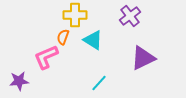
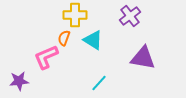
orange semicircle: moved 1 px right, 1 px down
purple triangle: rotated 36 degrees clockwise
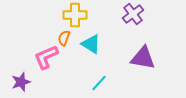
purple cross: moved 3 px right, 2 px up
cyan triangle: moved 2 px left, 4 px down
purple star: moved 2 px right, 1 px down; rotated 12 degrees counterclockwise
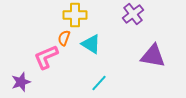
purple triangle: moved 10 px right, 2 px up
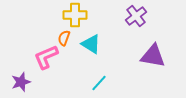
purple cross: moved 3 px right, 2 px down
